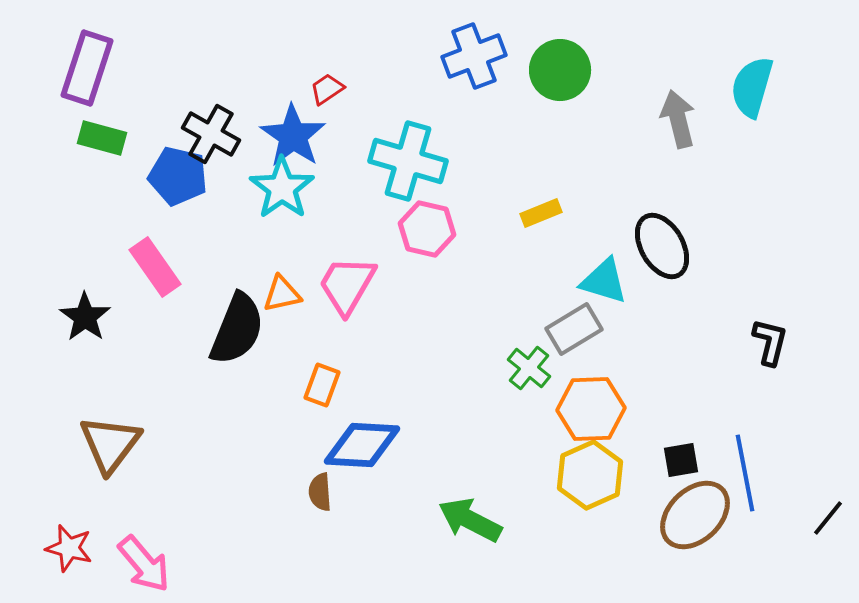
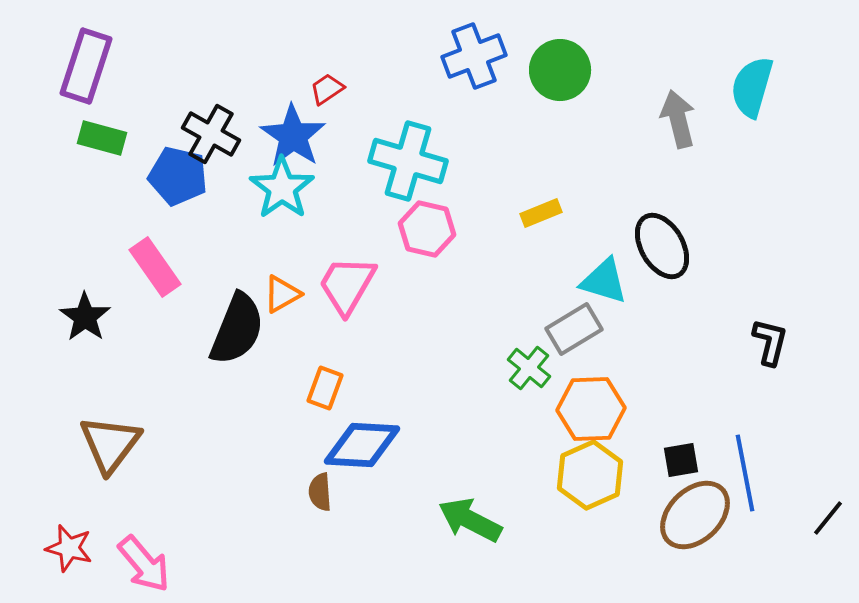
purple rectangle: moved 1 px left, 2 px up
orange triangle: rotated 18 degrees counterclockwise
orange rectangle: moved 3 px right, 3 px down
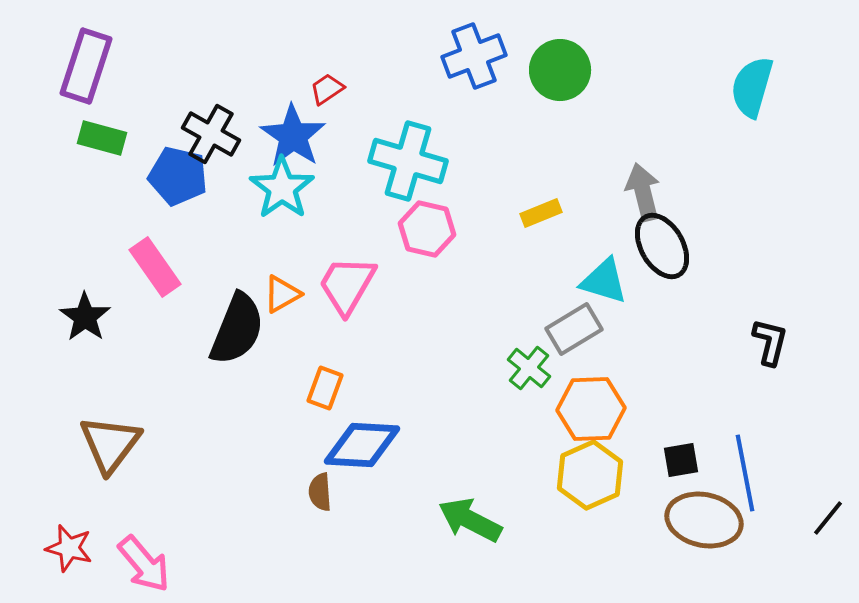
gray arrow: moved 35 px left, 73 px down
brown ellipse: moved 9 px right, 5 px down; rotated 56 degrees clockwise
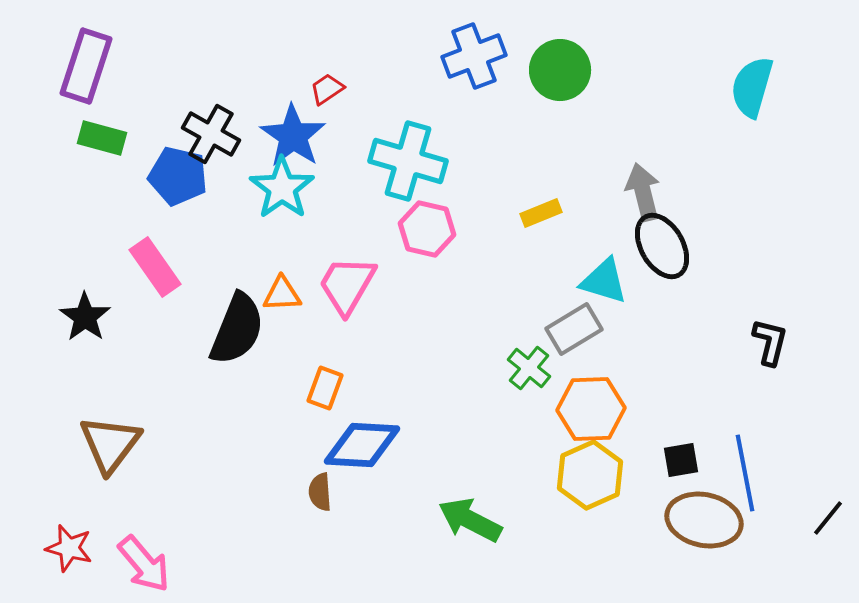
orange triangle: rotated 27 degrees clockwise
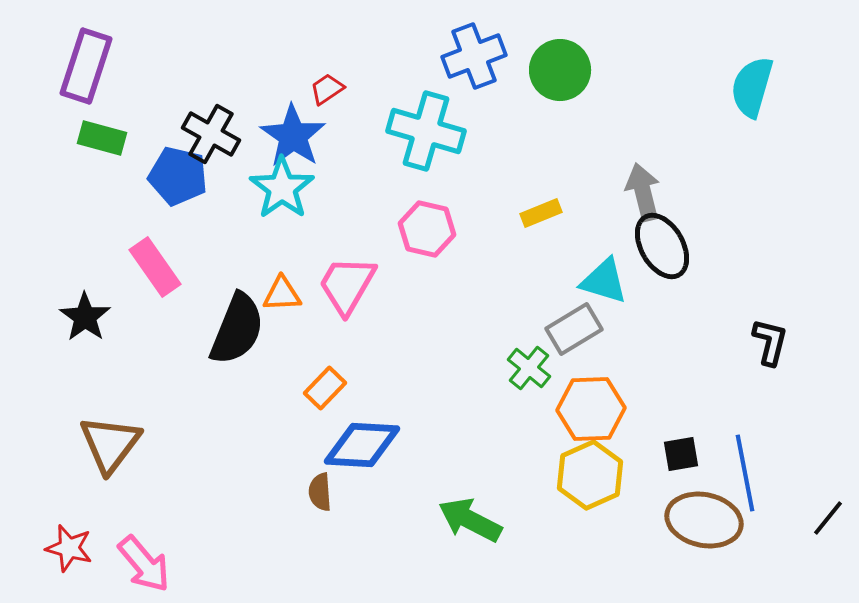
cyan cross: moved 18 px right, 30 px up
orange rectangle: rotated 24 degrees clockwise
black square: moved 6 px up
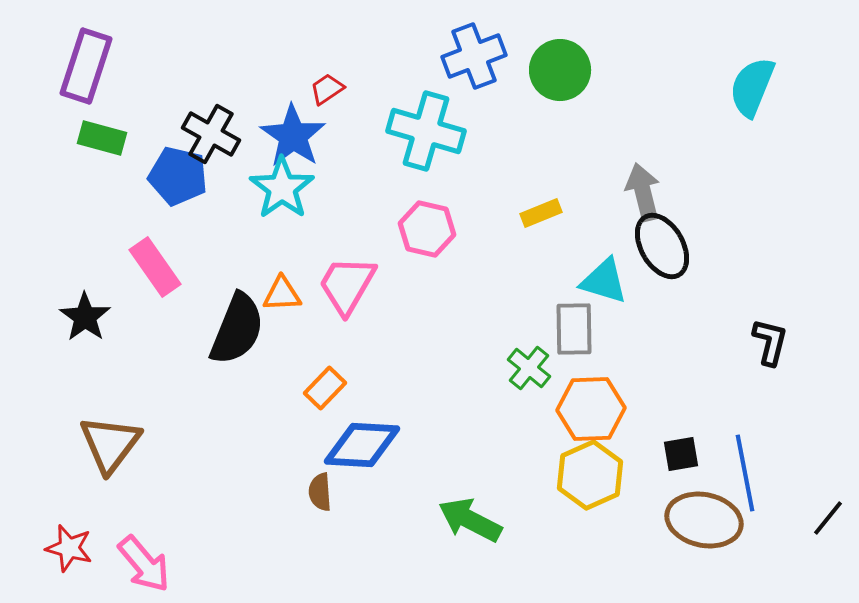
cyan semicircle: rotated 6 degrees clockwise
gray rectangle: rotated 60 degrees counterclockwise
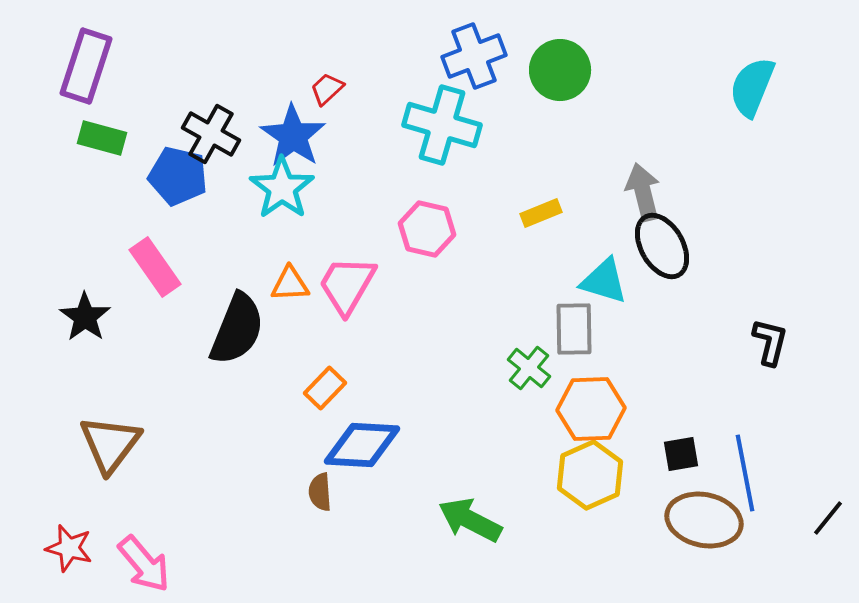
red trapezoid: rotated 9 degrees counterclockwise
cyan cross: moved 16 px right, 6 px up
orange triangle: moved 8 px right, 10 px up
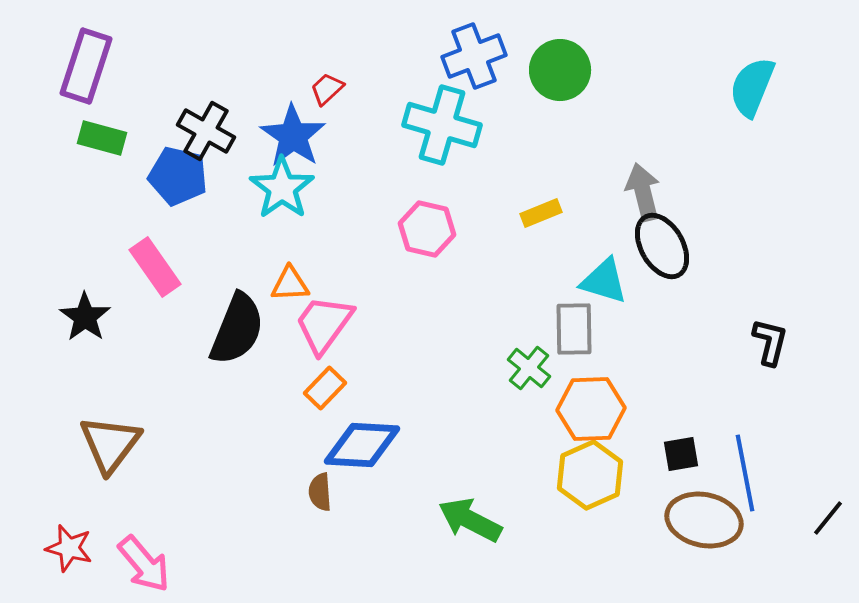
black cross: moved 5 px left, 3 px up
pink trapezoid: moved 23 px left, 39 px down; rotated 6 degrees clockwise
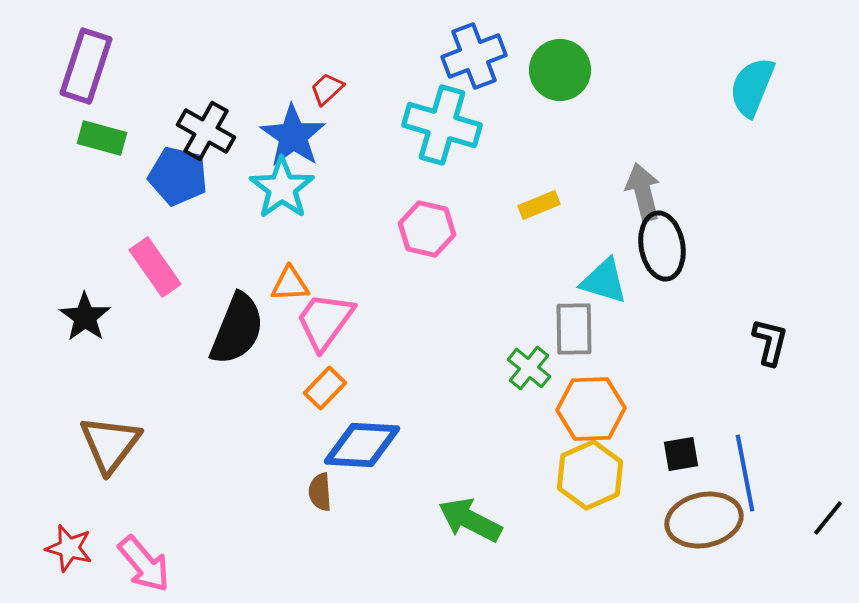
yellow rectangle: moved 2 px left, 8 px up
black ellipse: rotated 20 degrees clockwise
pink trapezoid: moved 1 px right, 3 px up
brown ellipse: rotated 24 degrees counterclockwise
